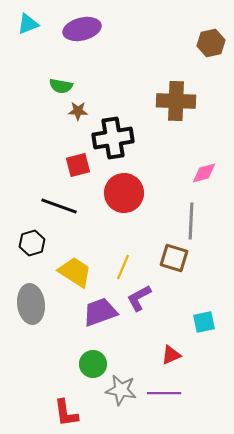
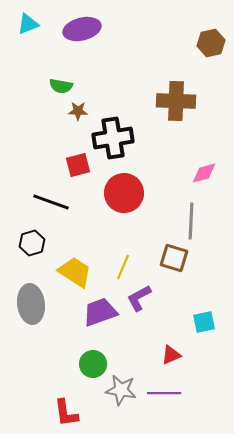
black line: moved 8 px left, 4 px up
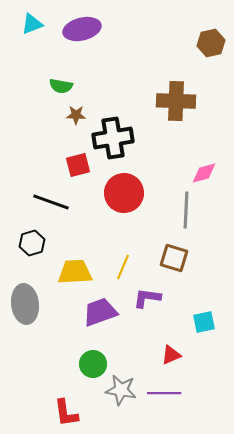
cyan triangle: moved 4 px right
brown star: moved 2 px left, 4 px down
gray line: moved 5 px left, 11 px up
yellow trapezoid: rotated 36 degrees counterclockwise
purple L-shape: moved 8 px right; rotated 36 degrees clockwise
gray ellipse: moved 6 px left
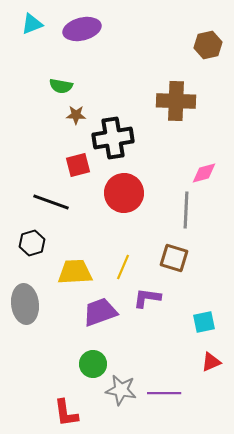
brown hexagon: moved 3 px left, 2 px down
red triangle: moved 40 px right, 7 px down
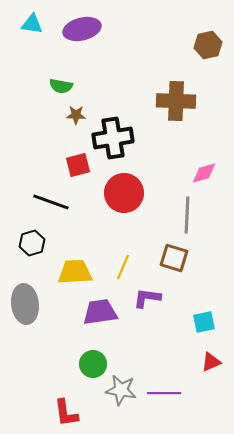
cyan triangle: rotated 30 degrees clockwise
gray line: moved 1 px right, 5 px down
purple trapezoid: rotated 12 degrees clockwise
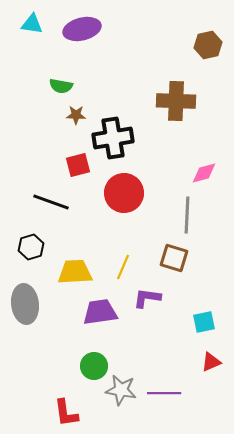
black hexagon: moved 1 px left, 4 px down
green circle: moved 1 px right, 2 px down
